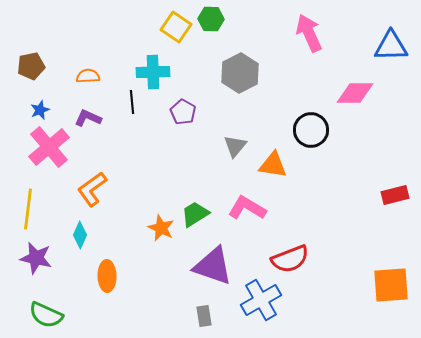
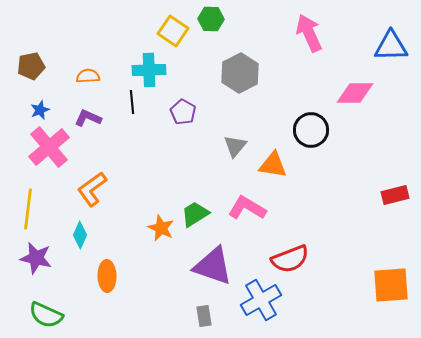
yellow square: moved 3 px left, 4 px down
cyan cross: moved 4 px left, 2 px up
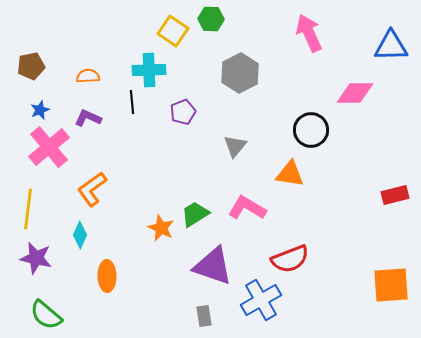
purple pentagon: rotated 20 degrees clockwise
orange triangle: moved 17 px right, 9 px down
green semicircle: rotated 16 degrees clockwise
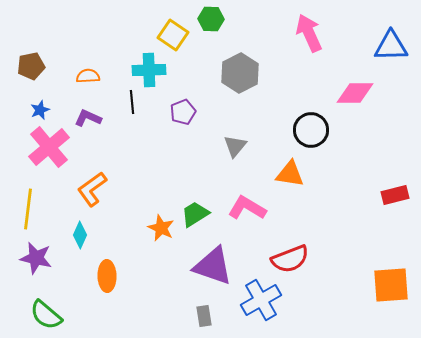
yellow square: moved 4 px down
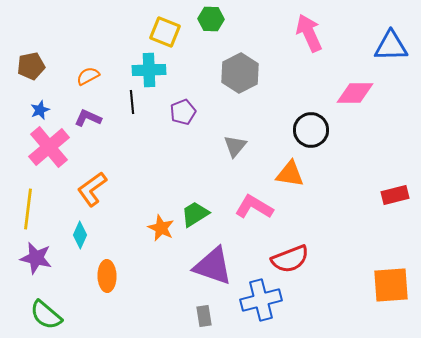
yellow square: moved 8 px left, 3 px up; rotated 12 degrees counterclockwise
orange semicircle: rotated 25 degrees counterclockwise
pink L-shape: moved 7 px right, 1 px up
blue cross: rotated 15 degrees clockwise
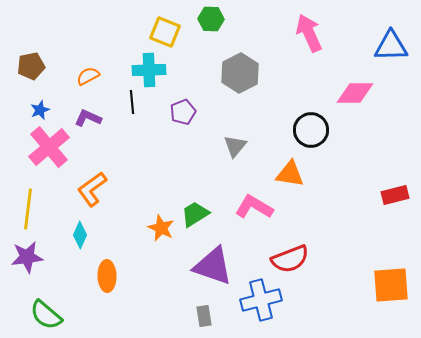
purple star: moved 9 px left, 1 px up; rotated 20 degrees counterclockwise
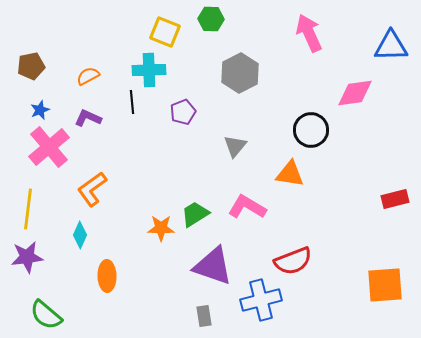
pink diamond: rotated 9 degrees counterclockwise
red rectangle: moved 4 px down
pink L-shape: moved 7 px left
orange star: rotated 24 degrees counterclockwise
red semicircle: moved 3 px right, 2 px down
orange square: moved 6 px left
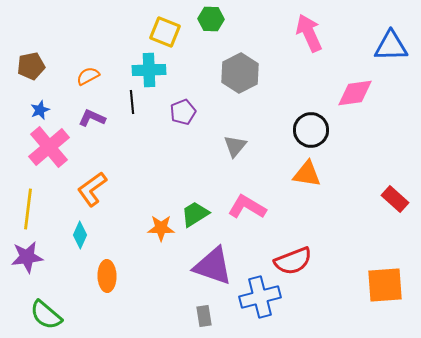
purple L-shape: moved 4 px right
orange triangle: moved 17 px right
red rectangle: rotated 56 degrees clockwise
blue cross: moved 1 px left, 3 px up
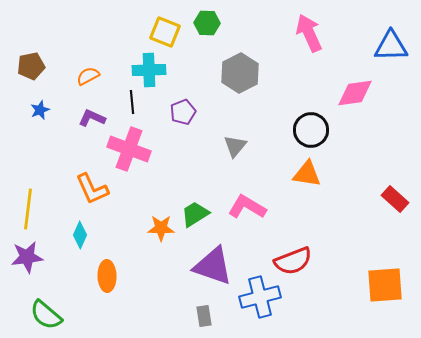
green hexagon: moved 4 px left, 4 px down
pink cross: moved 80 px right, 2 px down; rotated 30 degrees counterclockwise
orange L-shape: rotated 78 degrees counterclockwise
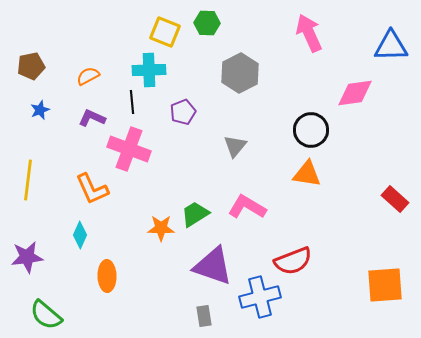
yellow line: moved 29 px up
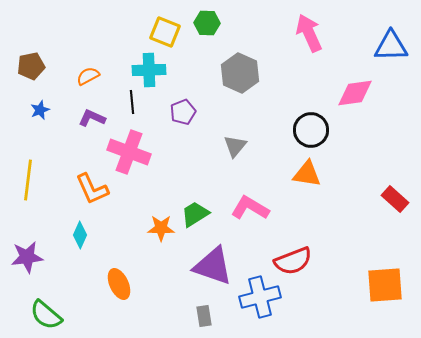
gray hexagon: rotated 9 degrees counterclockwise
pink cross: moved 3 px down
pink L-shape: moved 3 px right, 1 px down
orange ellipse: moved 12 px right, 8 px down; rotated 24 degrees counterclockwise
